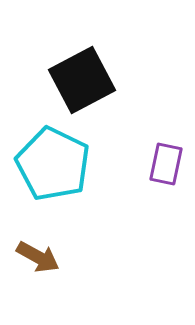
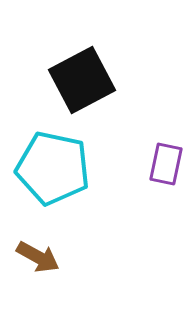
cyan pentagon: moved 4 px down; rotated 14 degrees counterclockwise
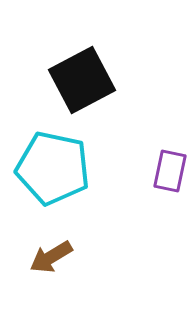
purple rectangle: moved 4 px right, 7 px down
brown arrow: moved 13 px right; rotated 120 degrees clockwise
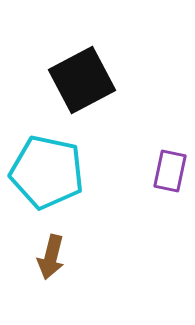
cyan pentagon: moved 6 px left, 4 px down
brown arrow: rotated 45 degrees counterclockwise
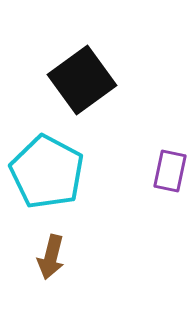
black square: rotated 8 degrees counterclockwise
cyan pentagon: rotated 16 degrees clockwise
